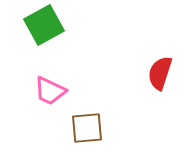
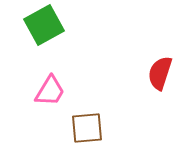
pink trapezoid: rotated 84 degrees counterclockwise
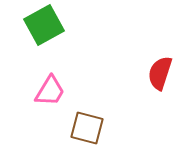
brown square: rotated 20 degrees clockwise
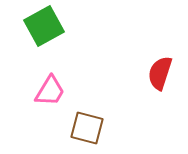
green square: moved 1 px down
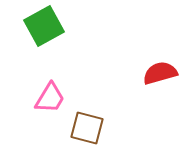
red semicircle: rotated 56 degrees clockwise
pink trapezoid: moved 7 px down
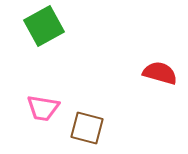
red semicircle: rotated 32 degrees clockwise
pink trapezoid: moved 7 px left, 10 px down; rotated 68 degrees clockwise
